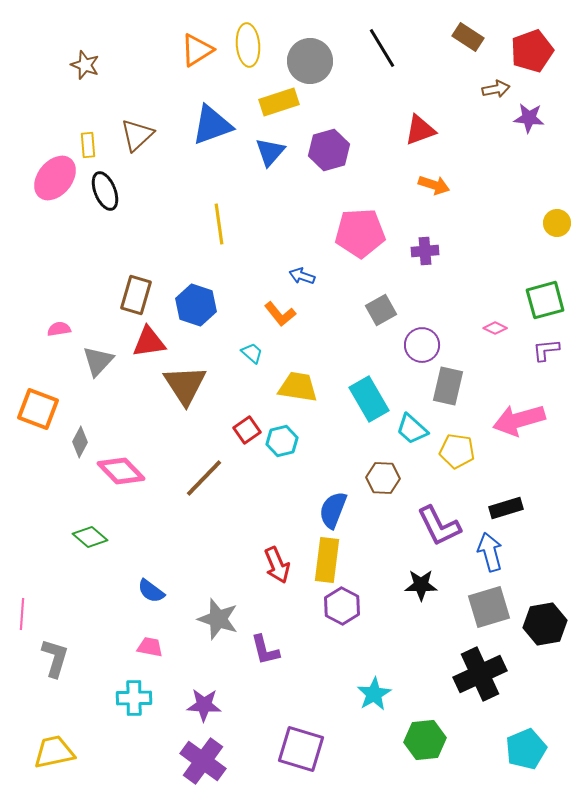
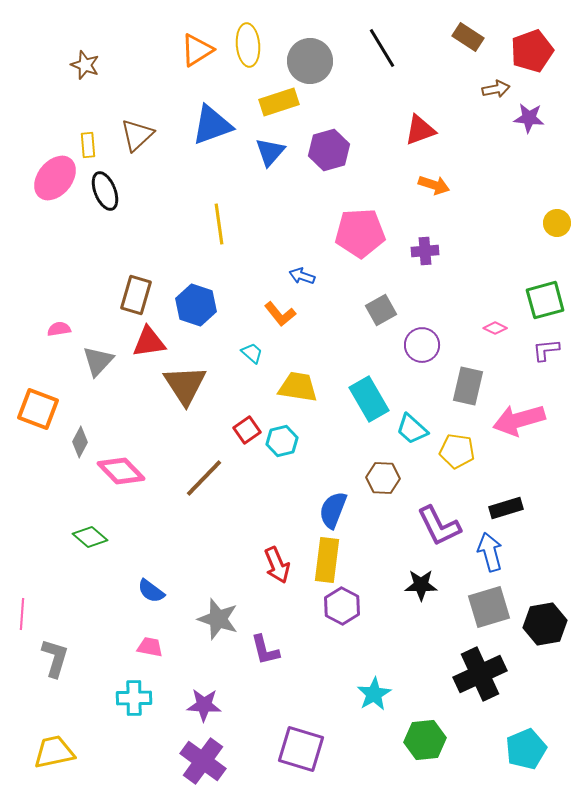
gray rectangle at (448, 386): moved 20 px right
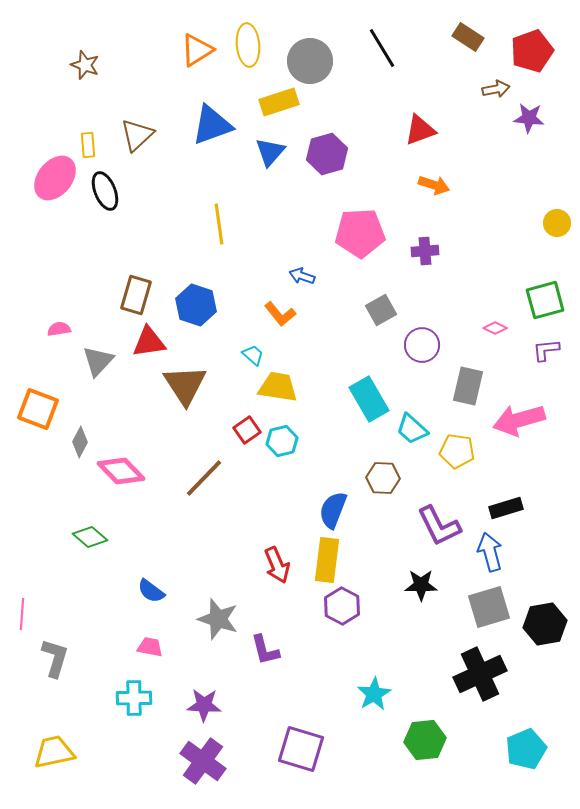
purple hexagon at (329, 150): moved 2 px left, 4 px down
cyan trapezoid at (252, 353): moved 1 px right, 2 px down
yellow trapezoid at (298, 387): moved 20 px left
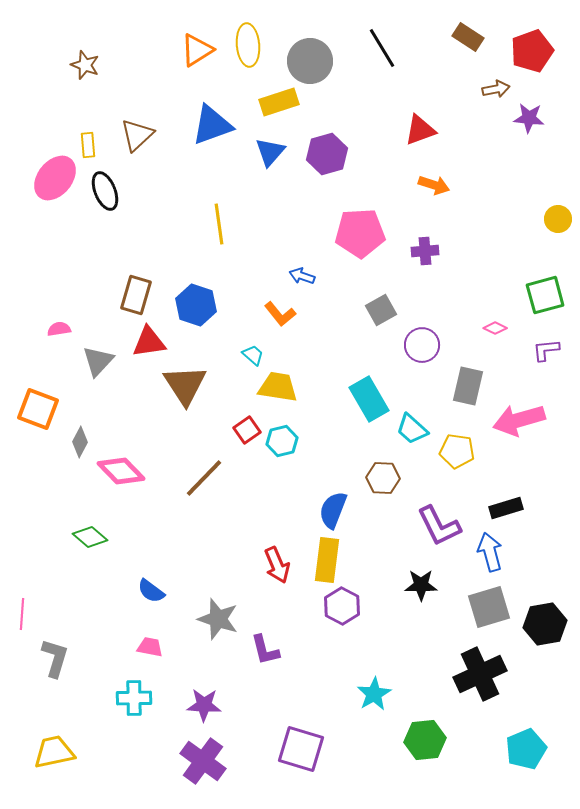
yellow circle at (557, 223): moved 1 px right, 4 px up
green square at (545, 300): moved 5 px up
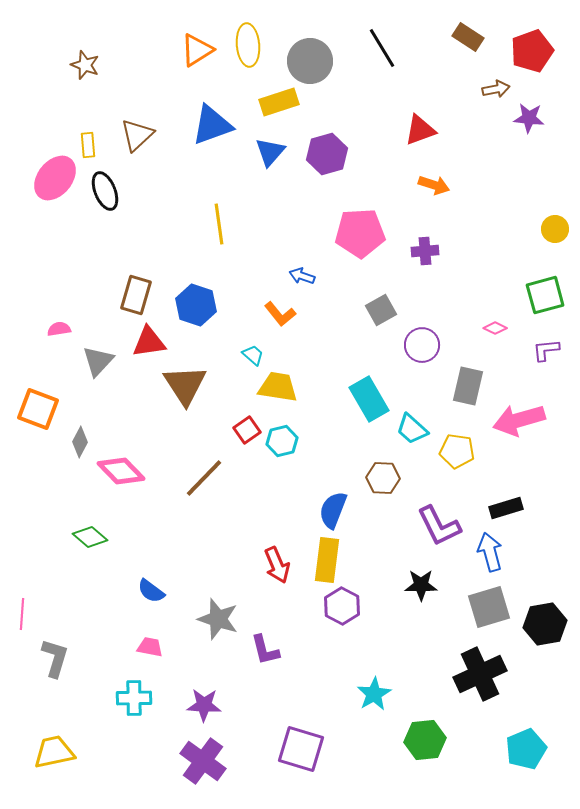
yellow circle at (558, 219): moved 3 px left, 10 px down
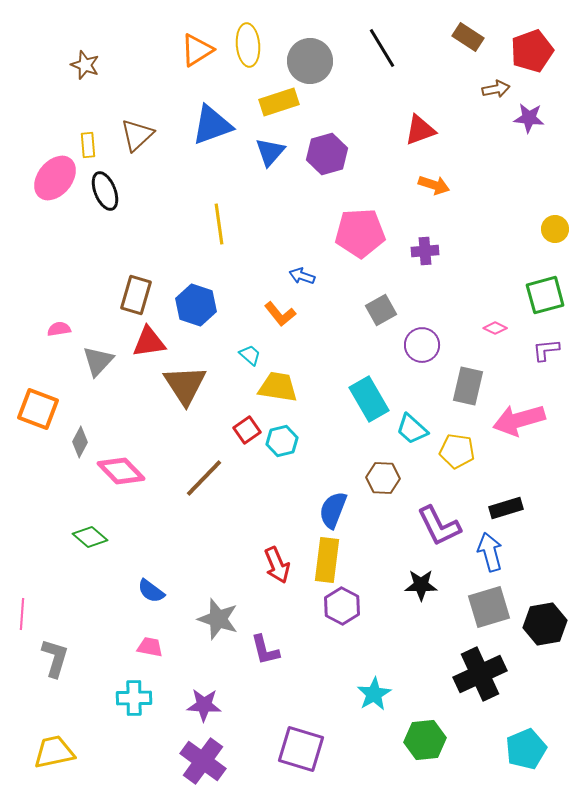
cyan trapezoid at (253, 355): moved 3 px left
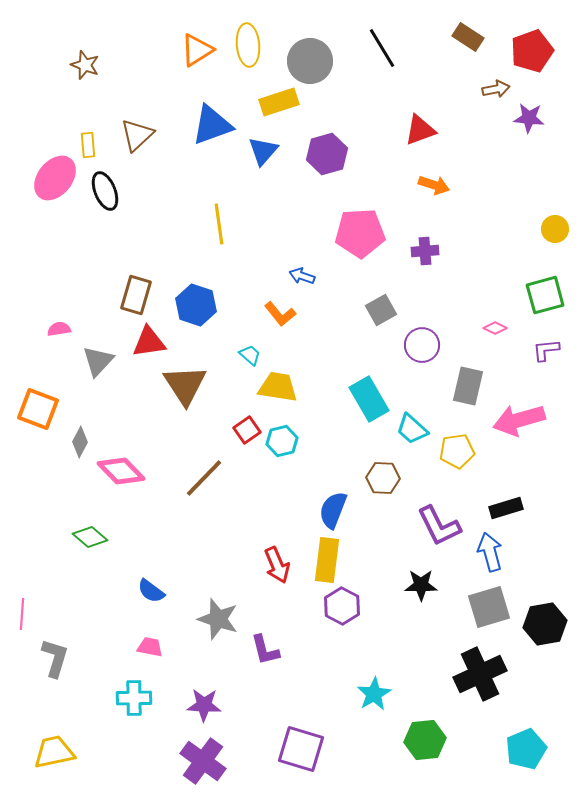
blue triangle at (270, 152): moved 7 px left, 1 px up
yellow pentagon at (457, 451): rotated 16 degrees counterclockwise
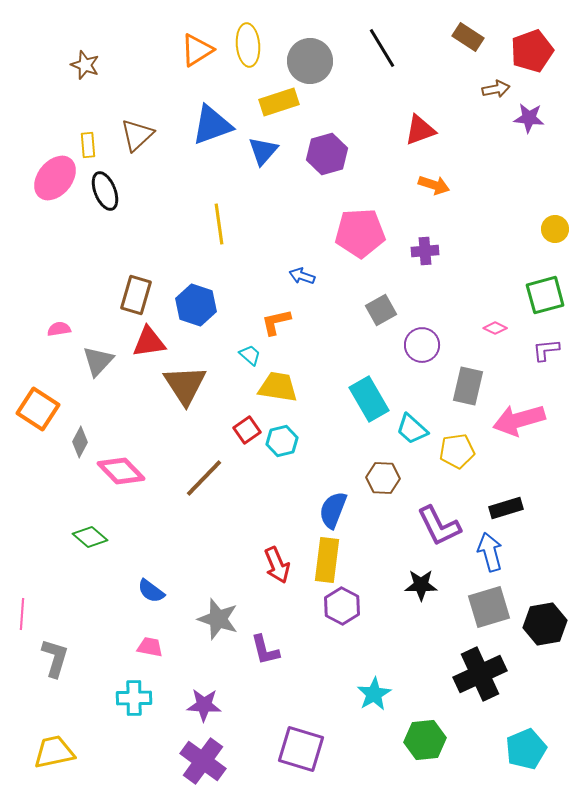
orange L-shape at (280, 314): moved 4 px left, 8 px down; rotated 116 degrees clockwise
orange square at (38, 409): rotated 12 degrees clockwise
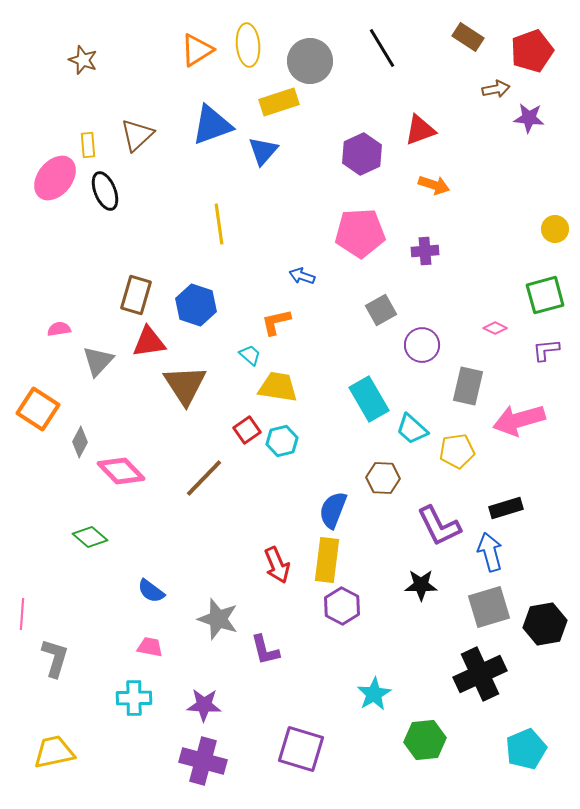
brown star at (85, 65): moved 2 px left, 5 px up
purple hexagon at (327, 154): moved 35 px right; rotated 9 degrees counterclockwise
purple cross at (203, 761): rotated 21 degrees counterclockwise
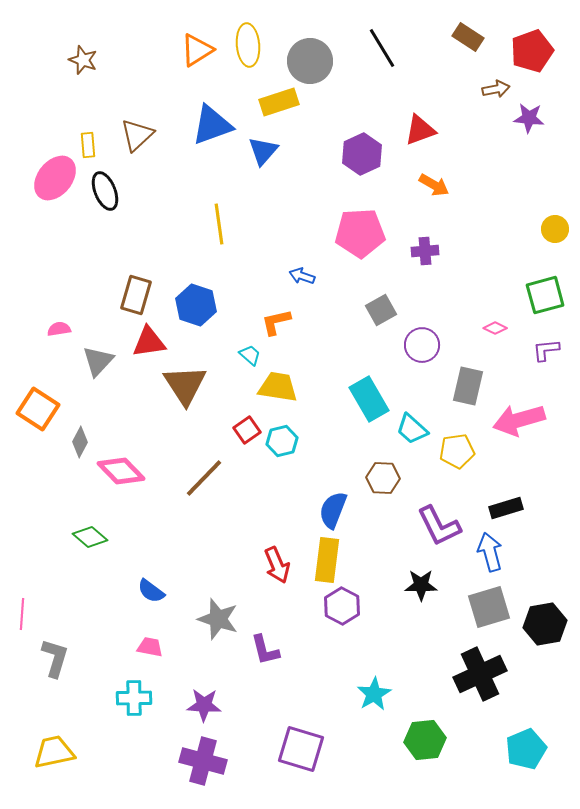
orange arrow at (434, 185): rotated 12 degrees clockwise
